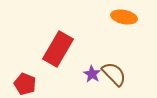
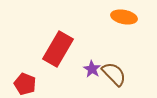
purple star: moved 5 px up
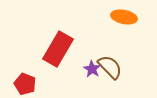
brown semicircle: moved 4 px left, 7 px up
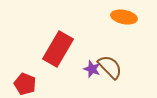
purple star: rotated 12 degrees counterclockwise
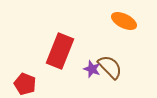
orange ellipse: moved 4 px down; rotated 15 degrees clockwise
red rectangle: moved 2 px right, 2 px down; rotated 8 degrees counterclockwise
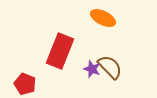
orange ellipse: moved 21 px left, 3 px up
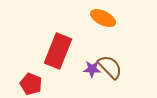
red rectangle: moved 2 px left
purple star: rotated 18 degrees counterclockwise
red pentagon: moved 6 px right
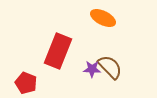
red pentagon: moved 5 px left, 1 px up
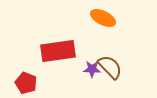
red rectangle: rotated 60 degrees clockwise
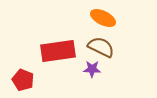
brown semicircle: moved 9 px left, 20 px up; rotated 20 degrees counterclockwise
red pentagon: moved 3 px left, 3 px up
